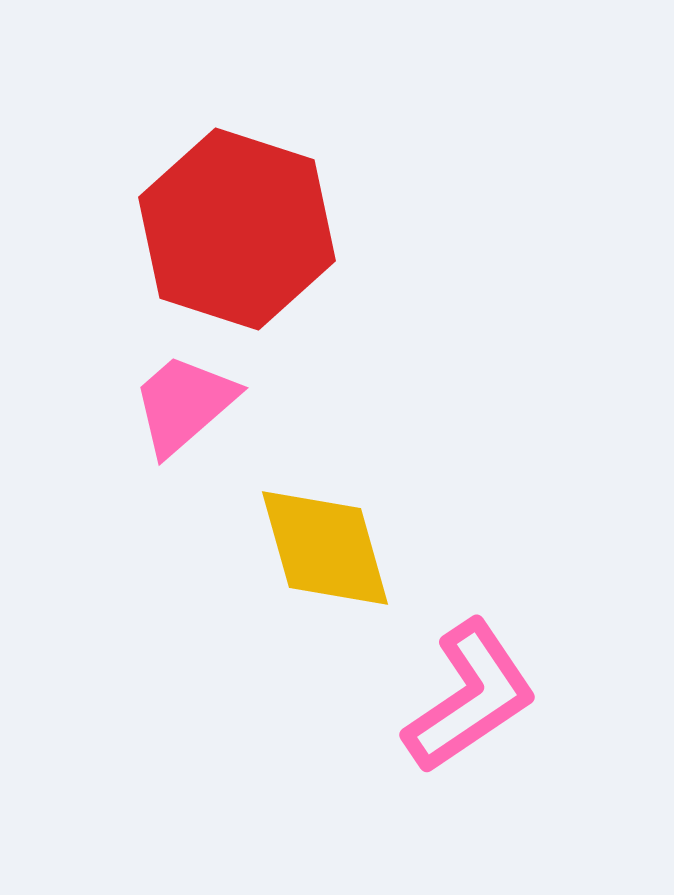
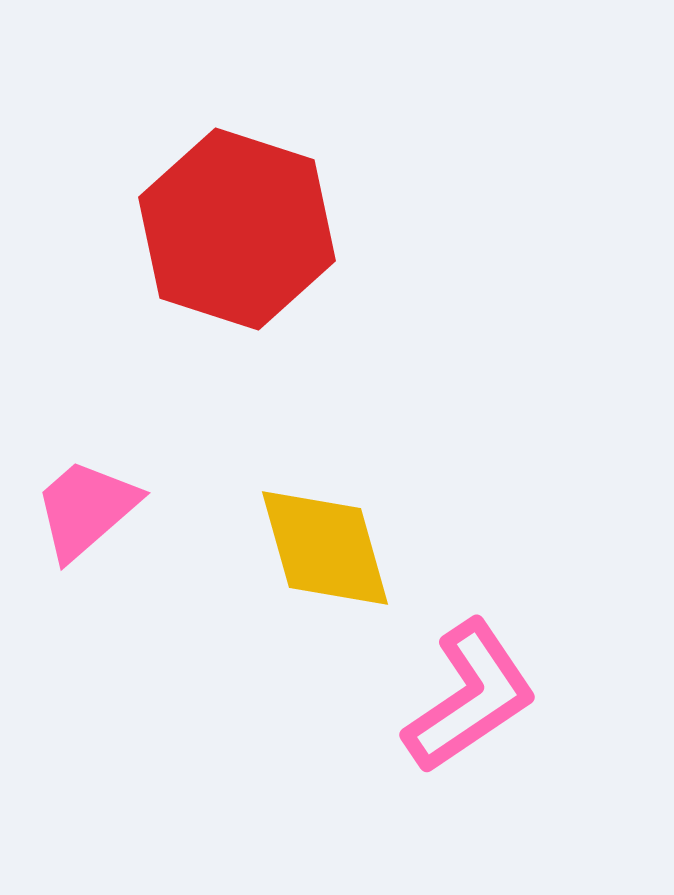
pink trapezoid: moved 98 px left, 105 px down
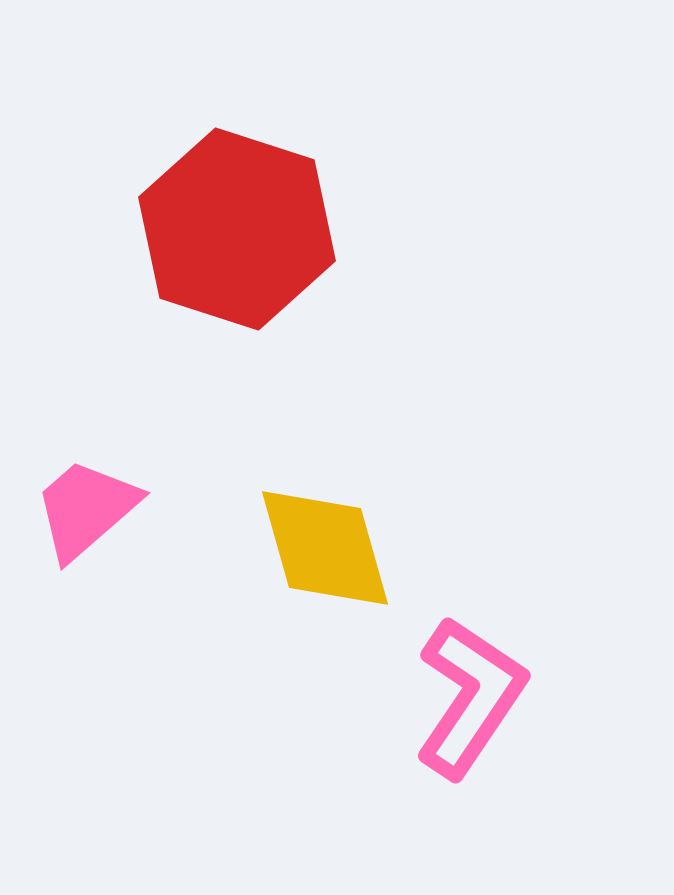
pink L-shape: rotated 22 degrees counterclockwise
